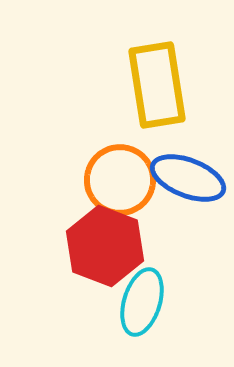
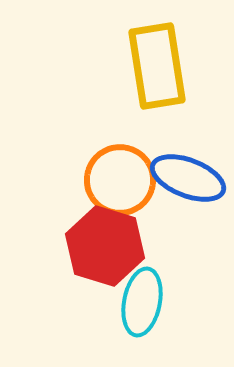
yellow rectangle: moved 19 px up
red hexagon: rotated 4 degrees counterclockwise
cyan ellipse: rotated 6 degrees counterclockwise
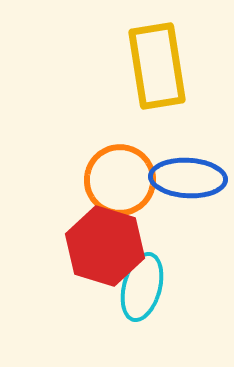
blue ellipse: rotated 18 degrees counterclockwise
cyan ellipse: moved 15 px up; rotated 4 degrees clockwise
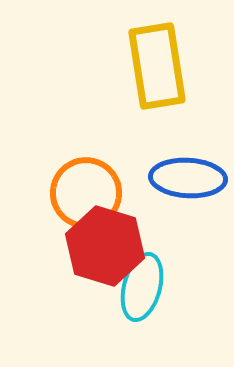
orange circle: moved 34 px left, 13 px down
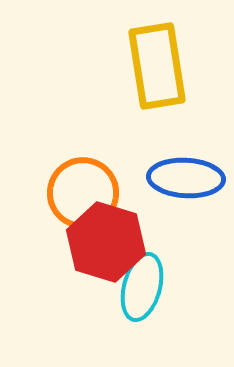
blue ellipse: moved 2 px left
orange circle: moved 3 px left
red hexagon: moved 1 px right, 4 px up
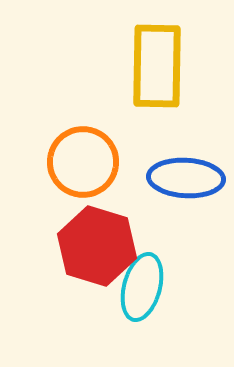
yellow rectangle: rotated 10 degrees clockwise
orange circle: moved 31 px up
red hexagon: moved 9 px left, 4 px down
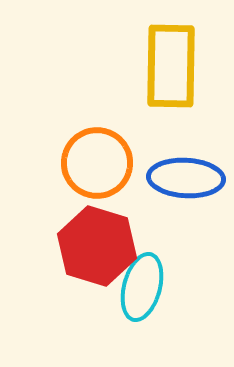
yellow rectangle: moved 14 px right
orange circle: moved 14 px right, 1 px down
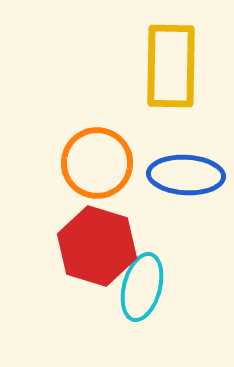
blue ellipse: moved 3 px up
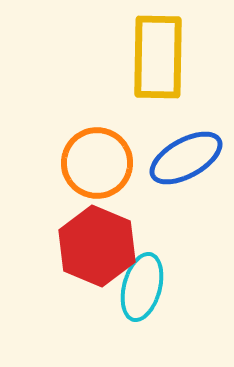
yellow rectangle: moved 13 px left, 9 px up
blue ellipse: moved 17 px up; rotated 32 degrees counterclockwise
red hexagon: rotated 6 degrees clockwise
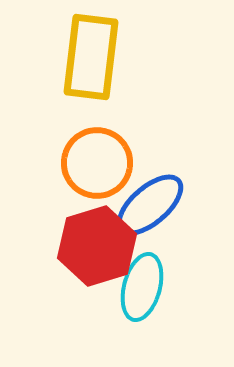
yellow rectangle: moved 67 px left; rotated 6 degrees clockwise
blue ellipse: moved 36 px left, 47 px down; rotated 12 degrees counterclockwise
red hexagon: rotated 20 degrees clockwise
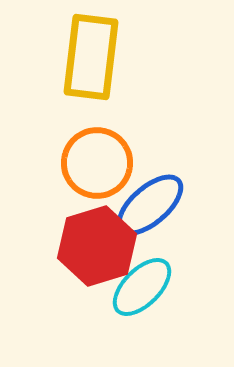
cyan ellipse: rotated 30 degrees clockwise
